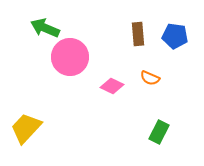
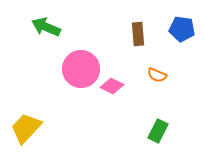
green arrow: moved 1 px right, 1 px up
blue pentagon: moved 7 px right, 7 px up
pink circle: moved 11 px right, 12 px down
orange semicircle: moved 7 px right, 3 px up
green rectangle: moved 1 px left, 1 px up
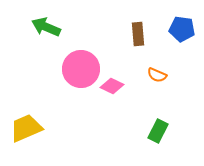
yellow trapezoid: rotated 24 degrees clockwise
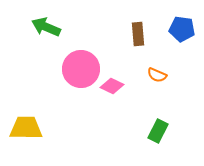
yellow trapezoid: rotated 24 degrees clockwise
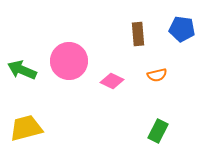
green arrow: moved 24 px left, 43 px down
pink circle: moved 12 px left, 8 px up
orange semicircle: rotated 36 degrees counterclockwise
pink diamond: moved 5 px up
yellow trapezoid: rotated 16 degrees counterclockwise
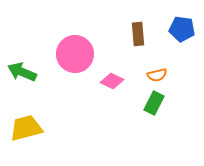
pink circle: moved 6 px right, 7 px up
green arrow: moved 2 px down
green rectangle: moved 4 px left, 28 px up
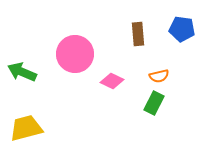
orange semicircle: moved 2 px right, 1 px down
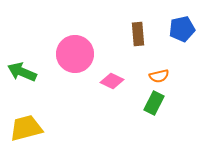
blue pentagon: rotated 20 degrees counterclockwise
